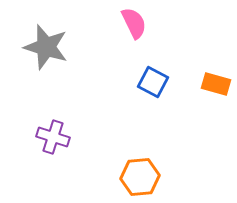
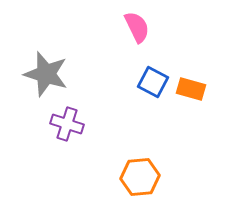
pink semicircle: moved 3 px right, 4 px down
gray star: moved 27 px down
orange rectangle: moved 25 px left, 5 px down
purple cross: moved 14 px right, 13 px up
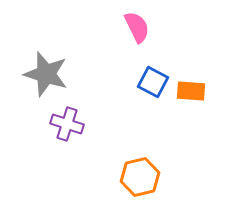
orange rectangle: moved 2 px down; rotated 12 degrees counterclockwise
orange hexagon: rotated 9 degrees counterclockwise
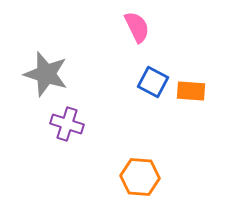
orange hexagon: rotated 18 degrees clockwise
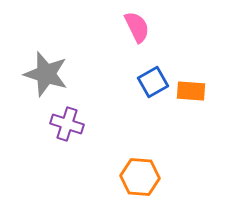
blue square: rotated 32 degrees clockwise
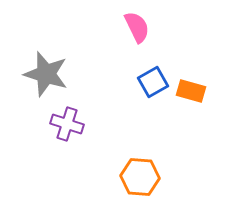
orange rectangle: rotated 12 degrees clockwise
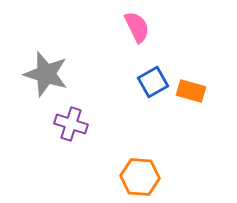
purple cross: moved 4 px right
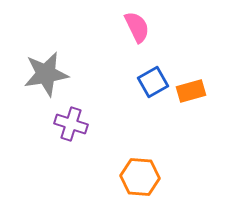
gray star: rotated 27 degrees counterclockwise
orange rectangle: rotated 32 degrees counterclockwise
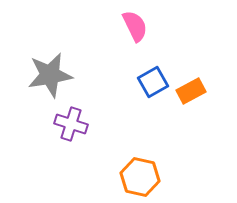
pink semicircle: moved 2 px left, 1 px up
gray star: moved 4 px right, 1 px down
orange rectangle: rotated 12 degrees counterclockwise
orange hexagon: rotated 9 degrees clockwise
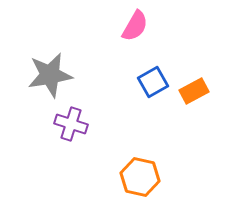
pink semicircle: rotated 56 degrees clockwise
orange rectangle: moved 3 px right
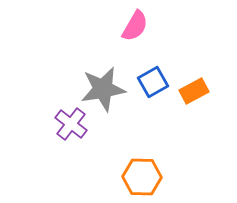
gray star: moved 53 px right, 14 px down
purple cross: rotated 20 degrees clockwise
orange hexagon: moved 2 px right; rotated 12 degrees counterclockwise
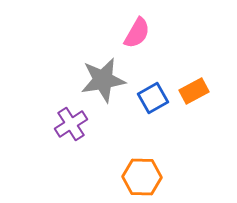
pink semicircle: moved 2 px right, 7 px down
blue square: moved 16 px down
gray star: moved 9 px up
purple cross: rotated 20 degrees clockwise
